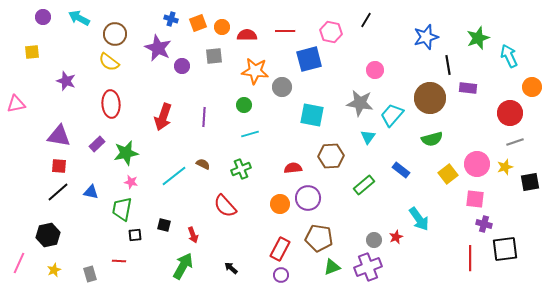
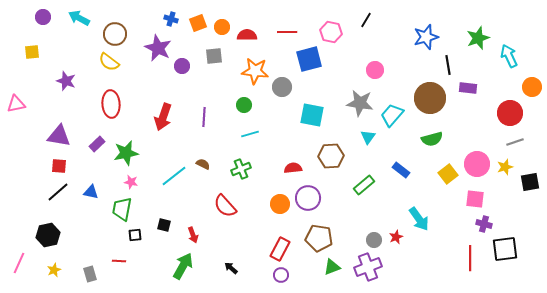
red line at (285, 31): moved 2 px right, 1 px down
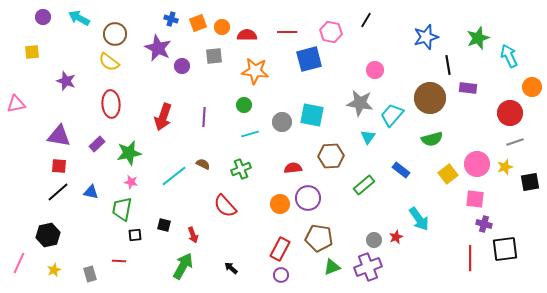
gray circle at (282, 87): moved 35 px down
green star at (126, 153): moved 3 px right
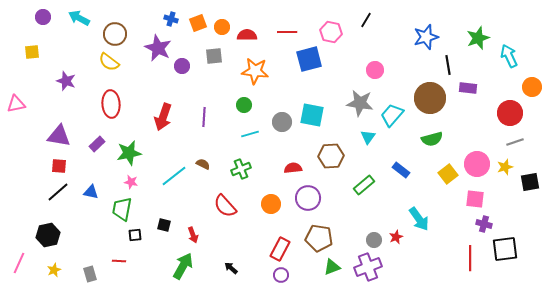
orange circle at (280, 204): moved 9 px left
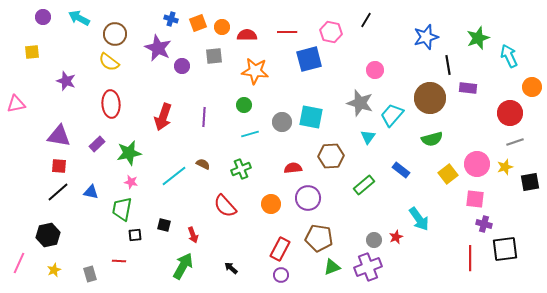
gray star at (360, 103): rotated 8 degrees clockwise
cyan square at (312, 115): moved 1 px left, 2 px down
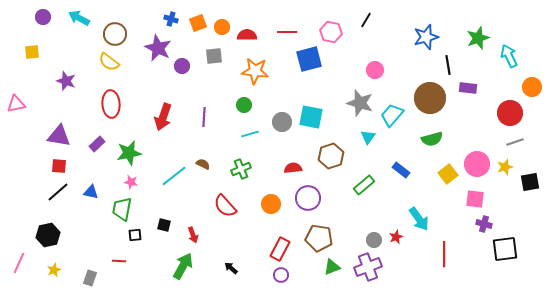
brown hexagon at (331, 156): rotated 15 degrees counterclockwise
red line at (470, 258): moved 26 px left, 4 px up
gray rectangle at (90, 274): moved 4 px down; rotated 35 degrees clockwise
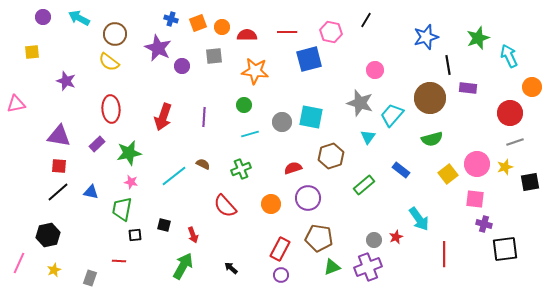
red ellipse at (111, 104): moved 5 px down
red semicircle at (293, 168): rotated 12 degrees counterclockwise
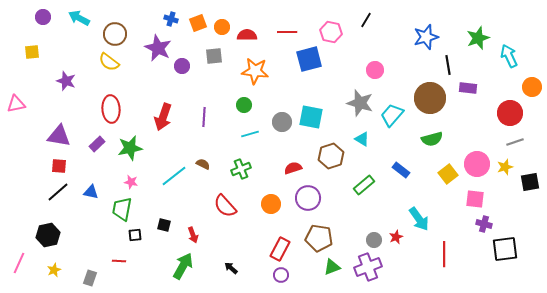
cyan triangle at (368, 137): moved 6 px left, 2 px down; rotated 35 degrees counterclockwise
green star at (129, 153): moved 1 px right, 5 px up
